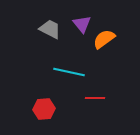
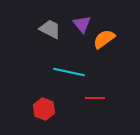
red hexagon: rotated 25 degrees clockwise
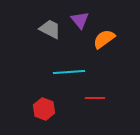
purple triangle: moved 2 px left, 4 px up
cyan line: rotated 16 degrees counterclockwise
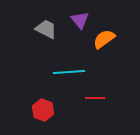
gray trapezoid: moved 4 px left
red hexagon: moved 1 px left, 1 px down
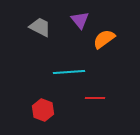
gray trapezoid: moved 6 px left, 2 px up
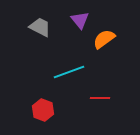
cyan line: rotated 16 degrees counterclockwise
red line: moved 5 px right
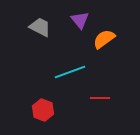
cyan line: moved 1 px right
